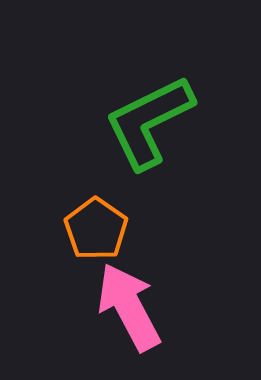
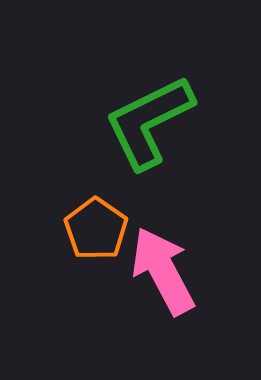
pink arrow: moved 34 px right, 36 px up
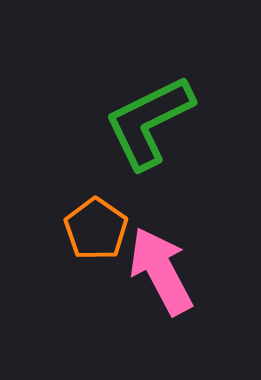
pink arrow: moved 2 px left
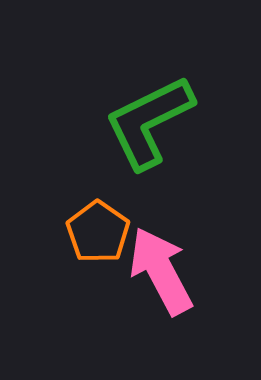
orange pentagon: moved 2 px right, 3 px down
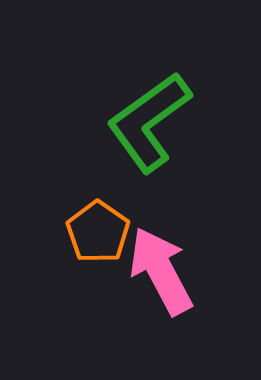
green L-shape: rotated 10 degrees counterclockwise
